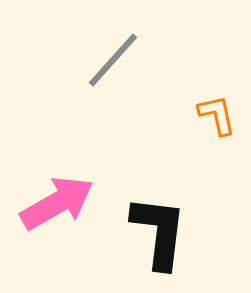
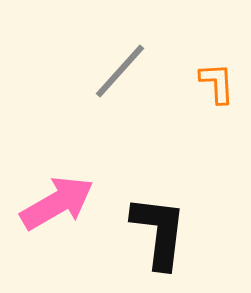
gray line: moved 7 px right, 11 px down
orange L-shape: moved 32 px up; rotated 9 degrees clockwise
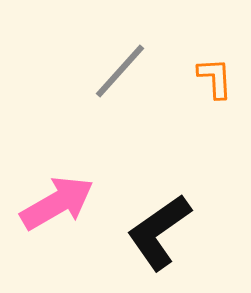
orange L-shape: moved 2 px left, 5 px up
black L-shape: rotated 132 degrees counterclockwise
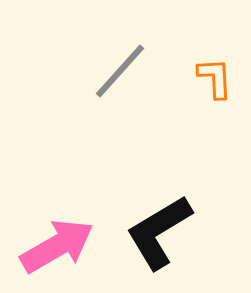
pink arrow: moved 43 px down
black L-shape: rotated 4 degrees clockwise
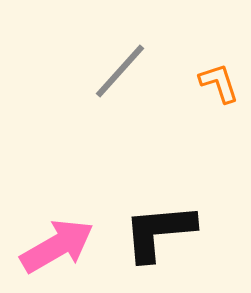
orange L-shape: moved 4 px right, 5 px down; rotated 15 degrees counterclockwise
black L-shape: rotated 26 degrees clockwise
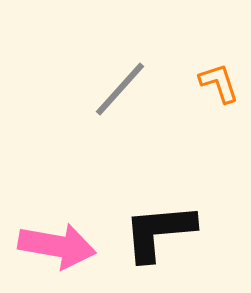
gray line: moved 18 px down
pink arrow: rotated 40 degrees clockwise
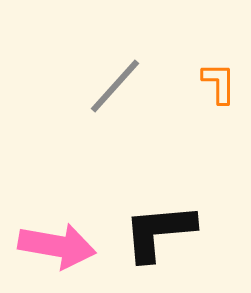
orange L-shape: rotated 18 degrees clockwise
gray line: moved 5 px left, 3 px up
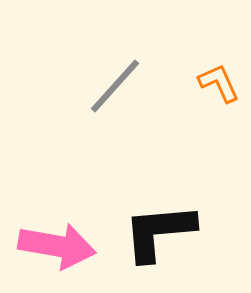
orange L-shape: rotated 24 degrees counterclockwise
